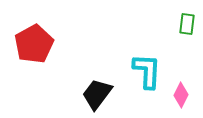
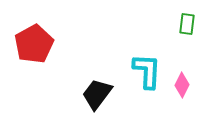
pink diamond: moved 1 px right, 10 px up
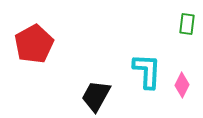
black trapezoid: moved 1 px left, 2 px down; rotated 8 degrees counterclockwise
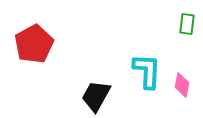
pink diamond: rotated 15 degrees counterclockwise
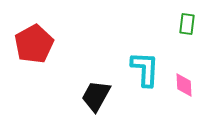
cyan L-shape: moved 2 px left, 2 px up
pink diamond: moved 2 px right; rotated 15 degrees counterclockwise
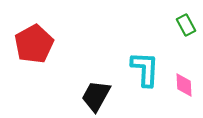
green rectangle: moved 1 px left, 1 px down; rotated 35 degrees counterclockwise
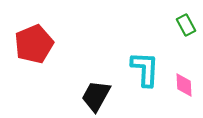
red pentagon: rotated 6 degrees clockwise
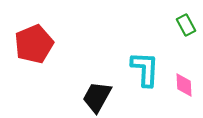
black trapezoid: moved 1 px right, 1 px down
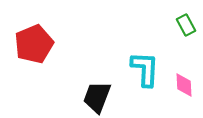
black trapezoid: rotated 8 degrees counterclockwise
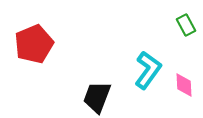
cyan L-shape: moved 3 px right, 1 px down; rotated 33 degrees clockwise
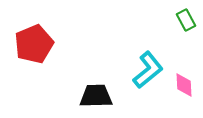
green rectangle: moved 5 px up
cyan L-shape: rotated 15 degrees clockwise
black trapezoid: moved 1 px left, 1 px up; rotated 68 degrees clockwise
